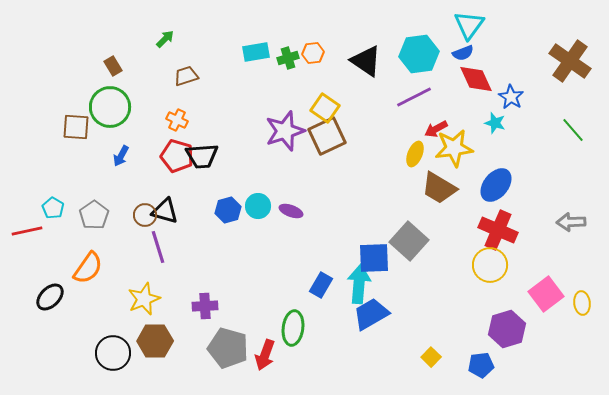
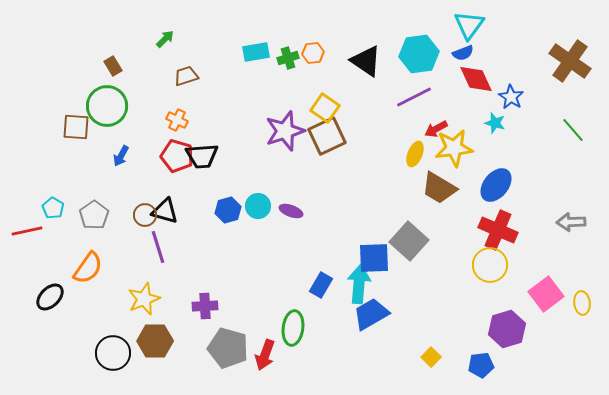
green circle at (110, 107): moved 3 px left, 1 px up
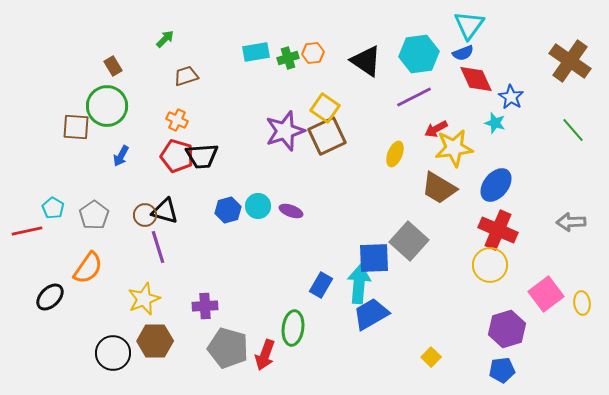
yellow ellipse at (415, 154): moved 20 px left
blue pentagon at (481, 365): moved 21 px right, 5 px down
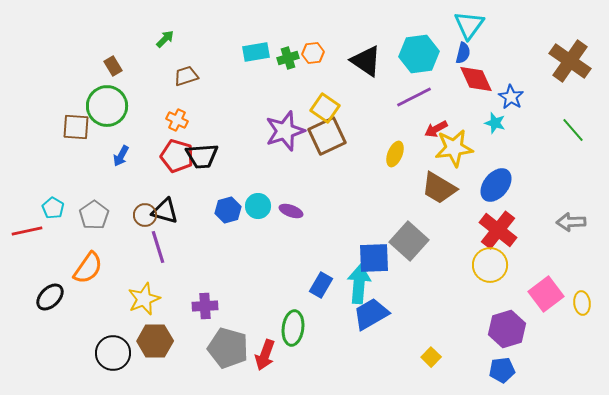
blue semicircle at (463, 53): rotated 55 degrees counterclockwise
red cross at (498, 230): rotated 15 degrees clockwise
